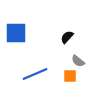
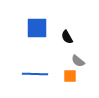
blue square: moved 21 px right, 5 px up
black semicircle: rotated 72 degrees counterclockwise
blue line: rotated 25 degrees clockwise
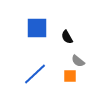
blue line: rotated 45 degrees counterclockwise
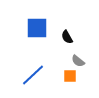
blue line: moved 2 px left, 1 px down
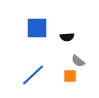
black semicircle: rotated 64 degrees counterclockwise
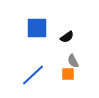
black semicircle: rotated 32 degrees counterclockwise
gray semicircle: moved 5 px left; rotated 24 degrees clockwise
orange square: moved 2 px left, 2 px up
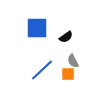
black semicircle: moved 1 px left
blue line: moved 9 px right, 5 px up
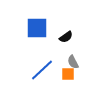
gray semicircle: moved 1 px down
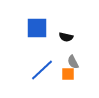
black semicircle: rotated 48 degrees clockwise
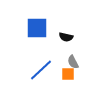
blue line: moved 1 px left
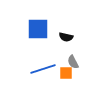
blue square: moved 1 px right, 1 px down
blue line: moved 2 px right, 1 px up; rotated 25 degrees clockwise
orange square: moved 2 px left, 1 px up
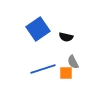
blue square: rotated 35 degrees counterclockwise
